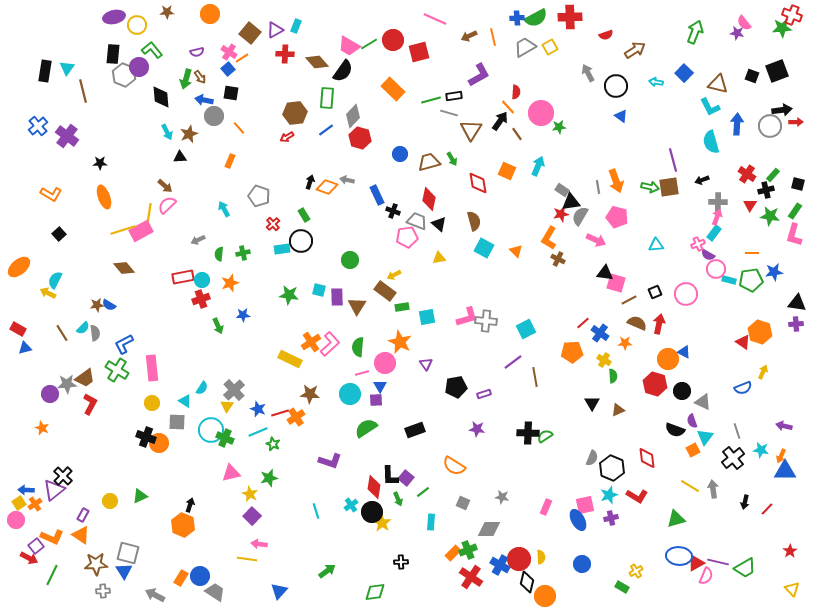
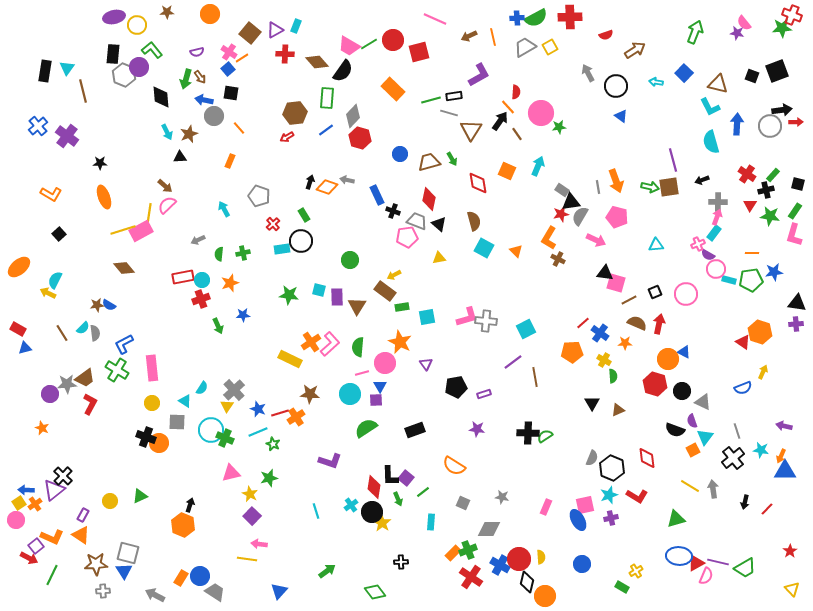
green diamond at (375, 592): rotated 60 degrees clockwise
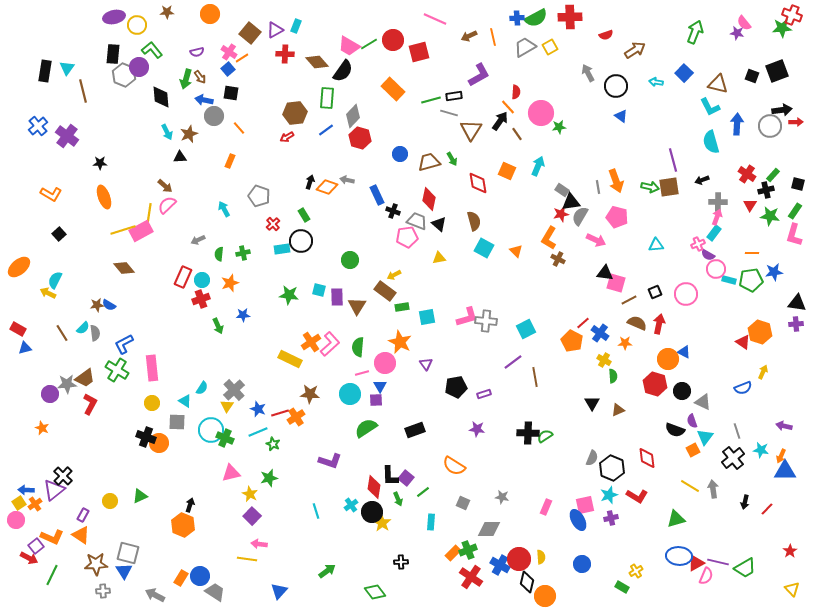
red rectangle at (183, 277): rotated 55 degrees counterclockwise
orange pentagon at (572, 352): moved 11 px up; rotated 30 degrees clockwise
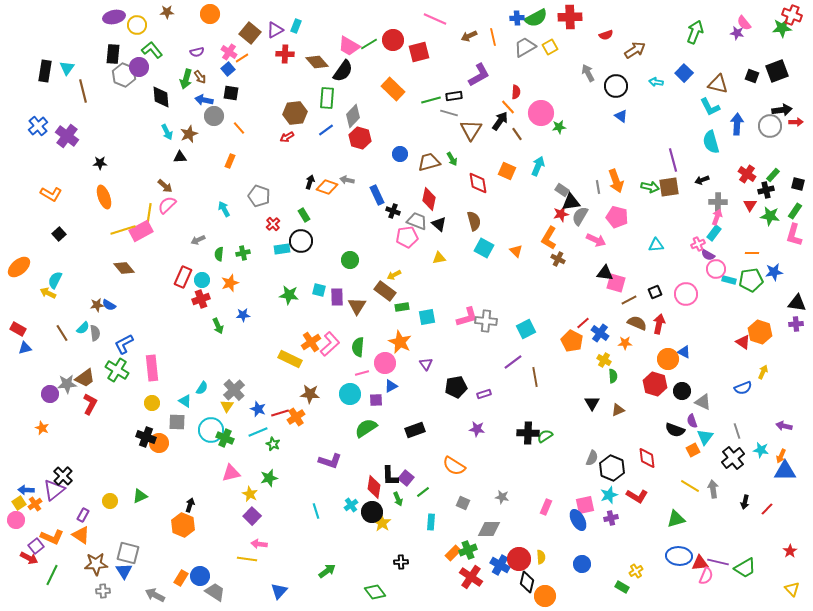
blue triangle at (380, 386): moved 11 px right; rotated 32 degrees clockwise
red triangle at (696, 563): moved 4 px right; rotated 24 degrees clockwise
